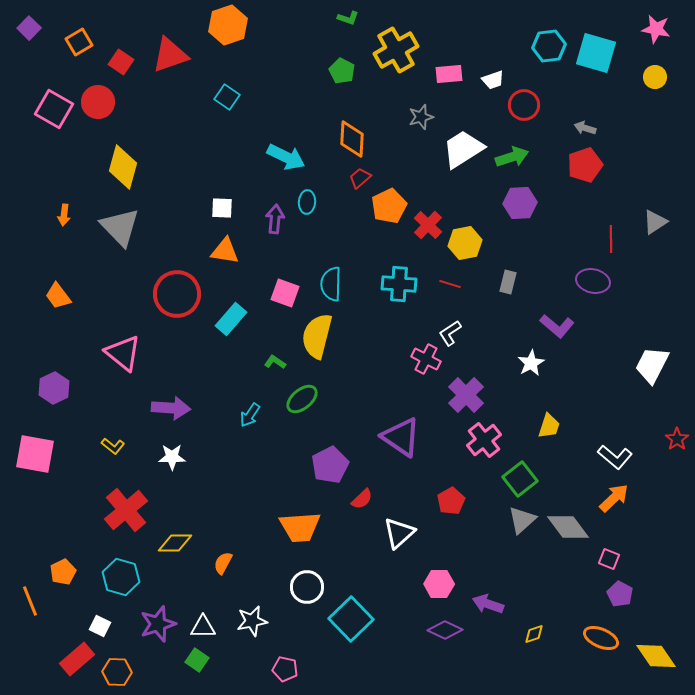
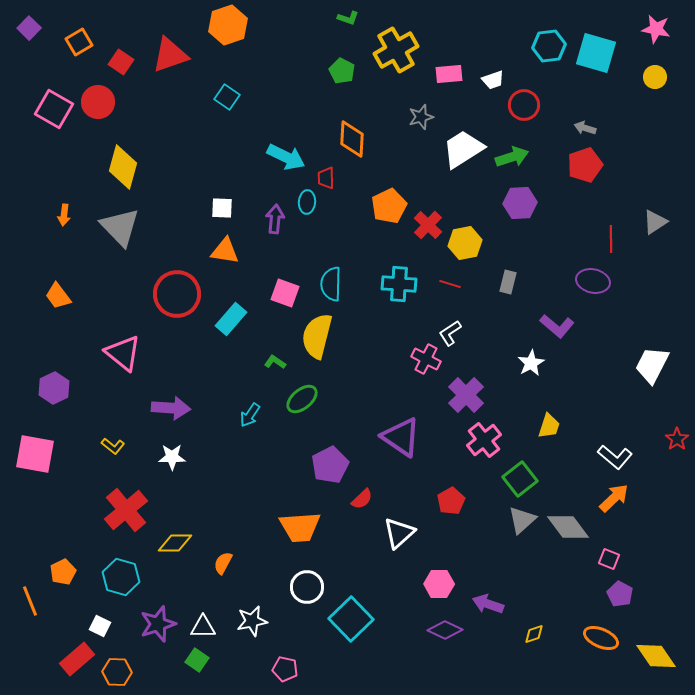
red trapezoid at (360, 178): moved 34 px left; rotated 50 degrees counterclockwise
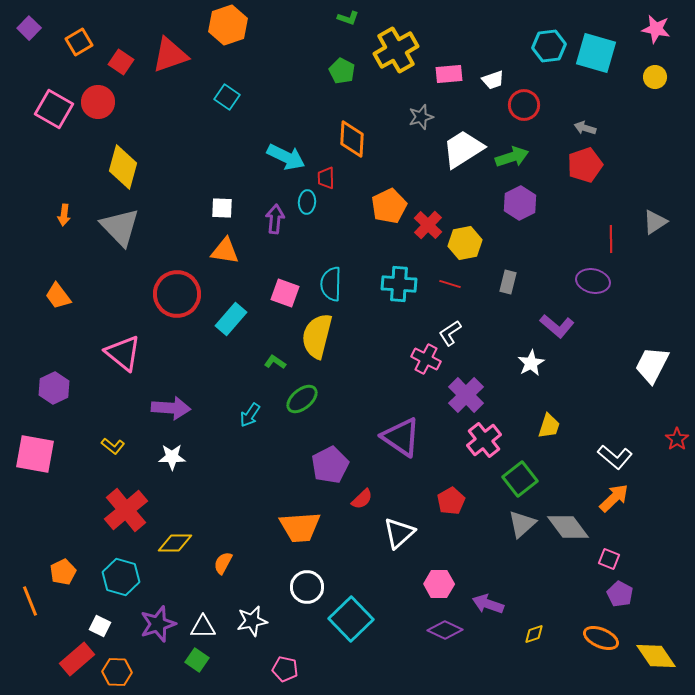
purple hexagon at (520, 203): rotated 24 degrees counterclockwise
gray triangle at (522, 520): moved 4 px down
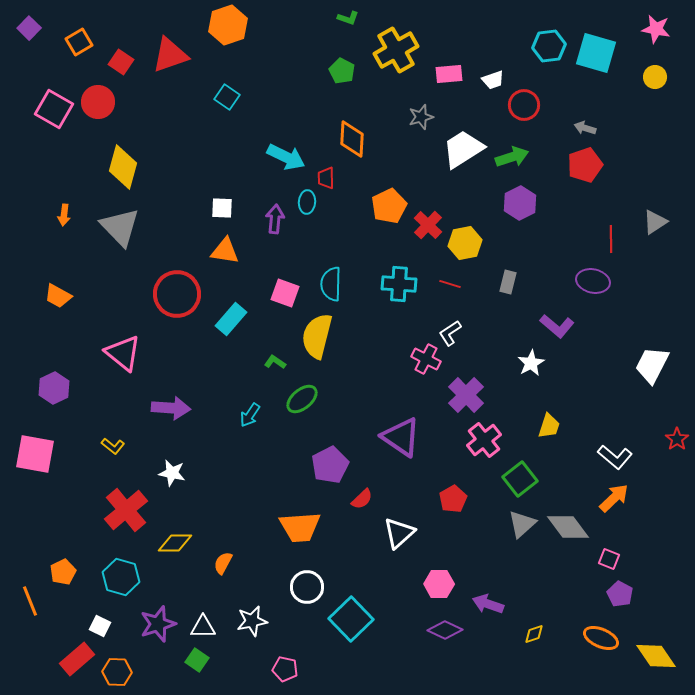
orange trapezoid at (58, 296): rotated 24 degrees counterclockwise
white star at (172, 457): moved 16 px down; rotated 12 degrees clockwise
red pentagon at (451, 501): moved 2 px right, 2 px up
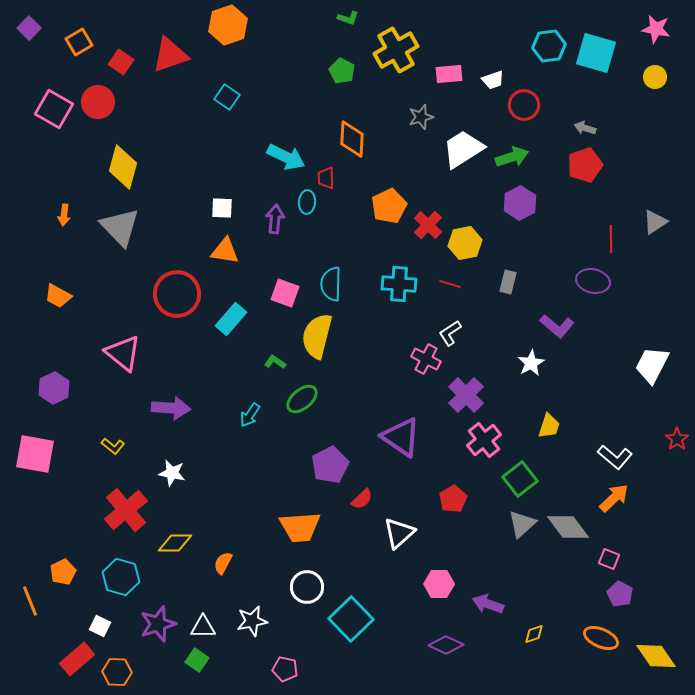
purple diamond at (445, 630): moved 1 px right, 15 px down
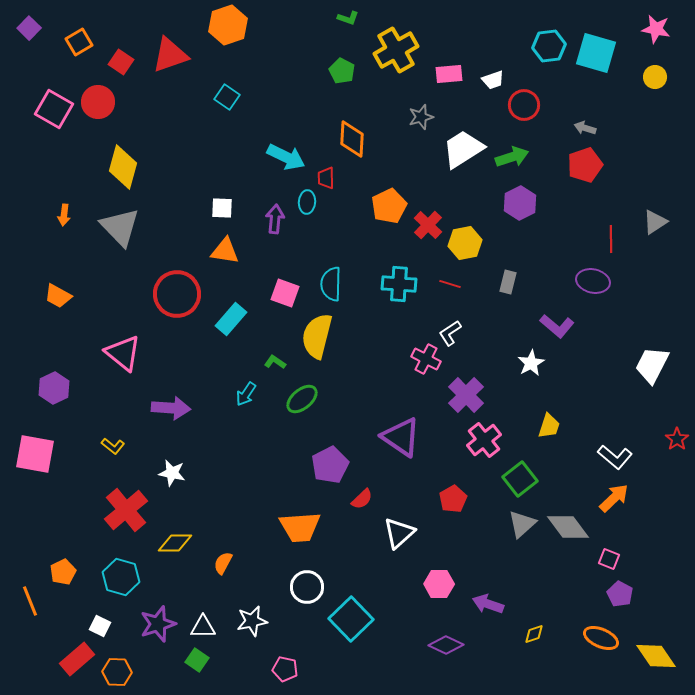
cyan arrow at (250, 415): moved 4 px left, 21 px up
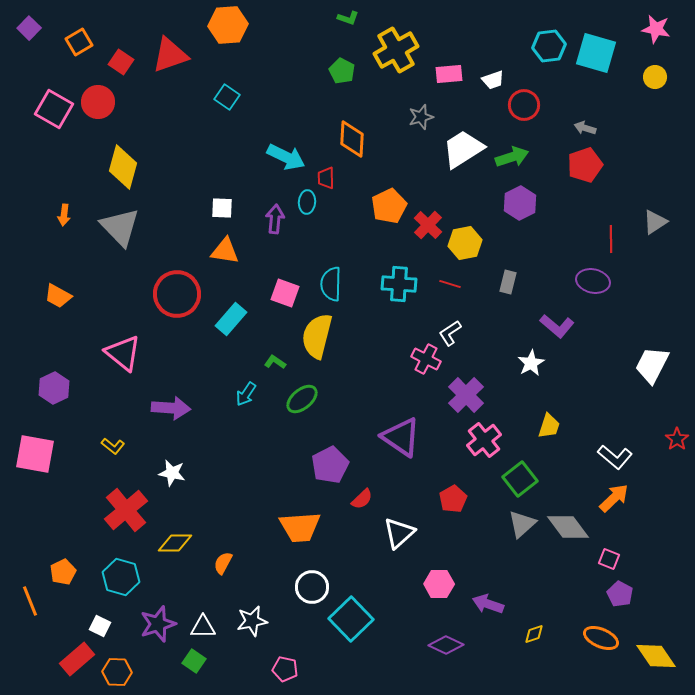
orange hexagon at (228, 25): rotated 15 degrees clockwise
white circle at (307, 587): moved 5 px right
green square at (197, 660): moved 3 px left, 1 px down
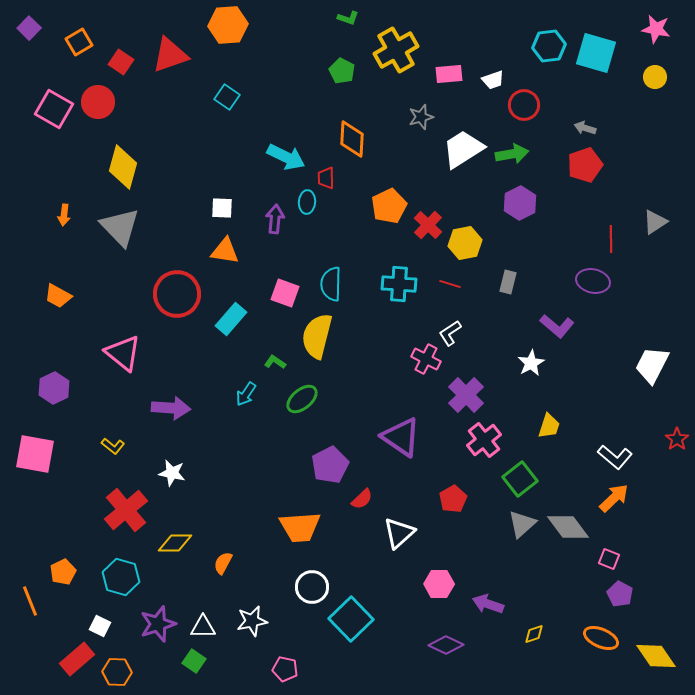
green arrow at (512, 157): moved 3 px up; rotated 8 degrees clockwise
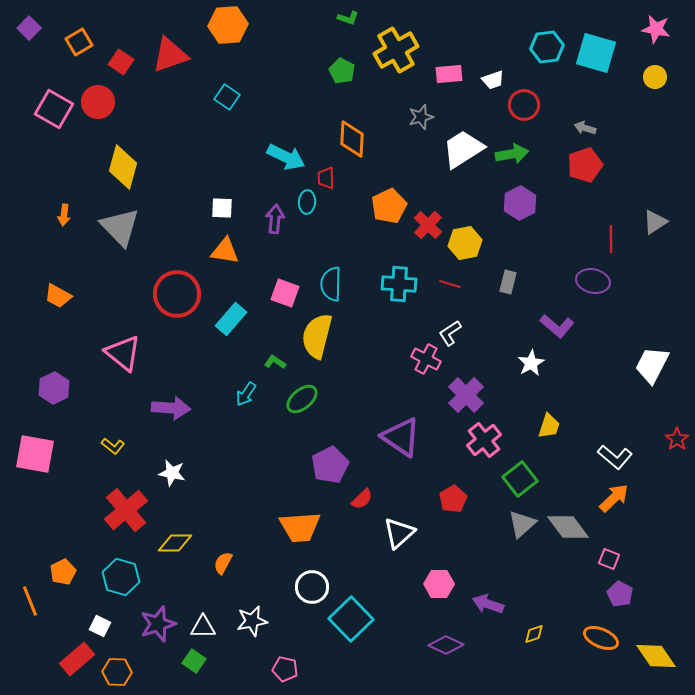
cyan hexagon at (549, 46): moved 2 px left, 1 px down
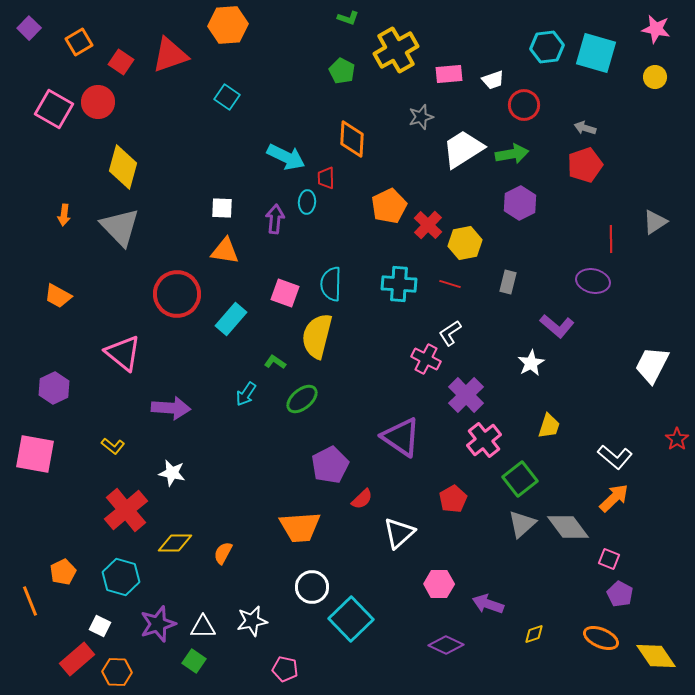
orange semicircle at (223, 563): moved 10 px up
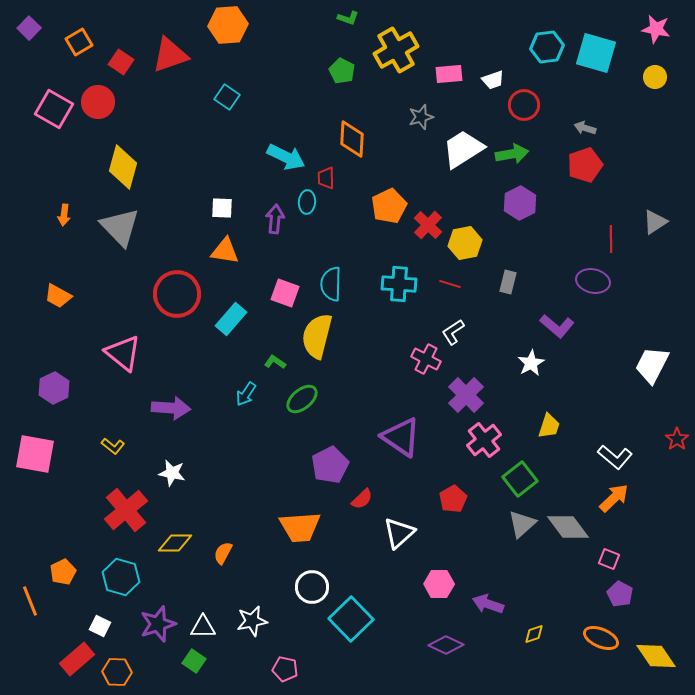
white L-shape at (450, 333): moved 3 px right, 1 px up
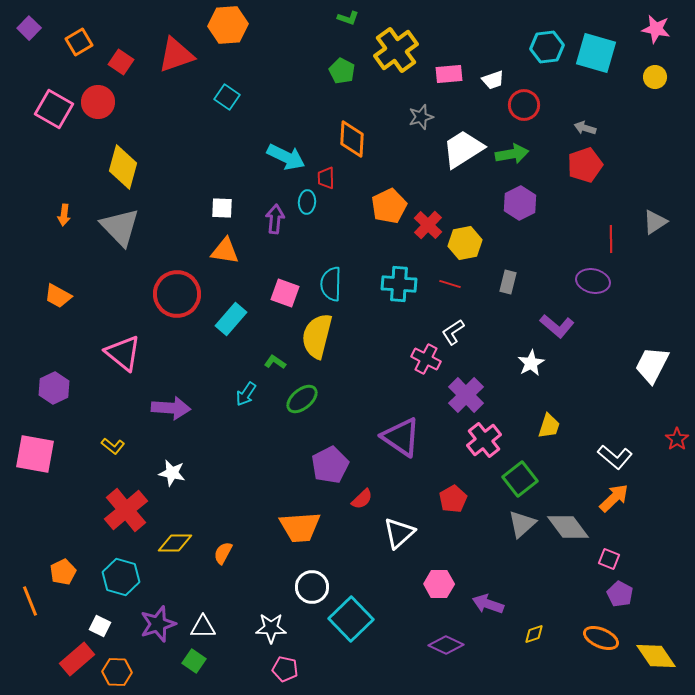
yellow cross at (396, 50): rotated 6 degrees counterclockwise
red triangle at (170, 55): moved 6 px right
white star at (252, 621): moved 19 px right, 7 px down; rotated 12 degrees clockwise
